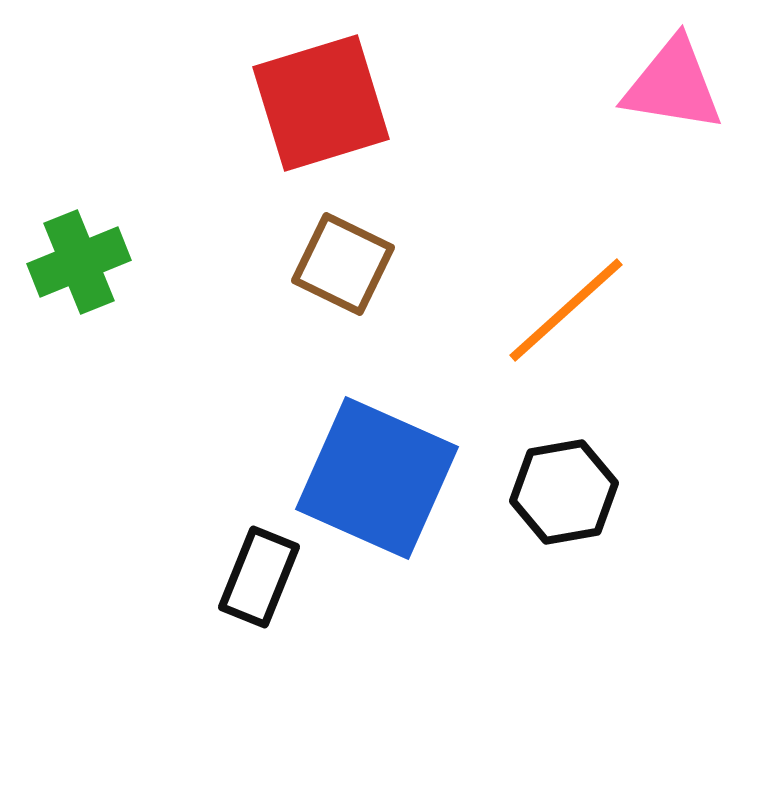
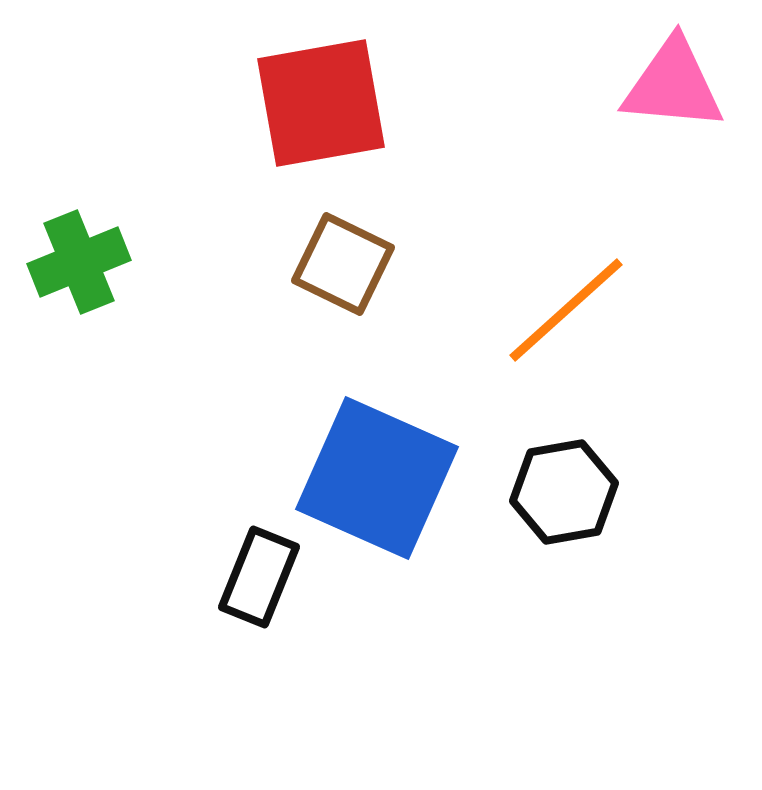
pink triangle: rotated 4 degrees counterclockwise
red square: rotated 7 degrees clockwise
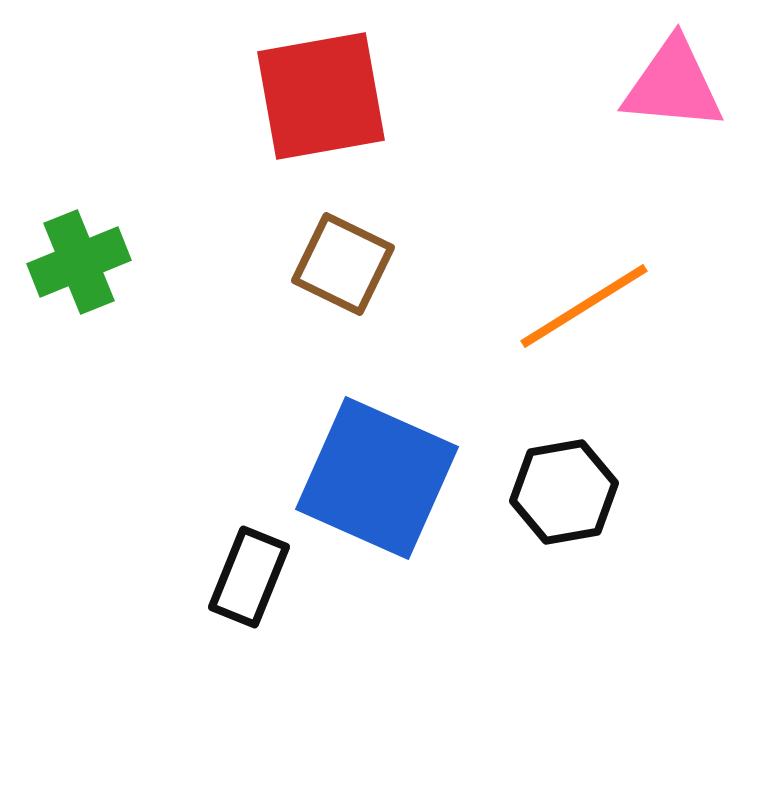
red square: moved 7 px up
orange line: moved 18 px right, 4 px up; rotated 10 degrees clockwise
black rectangle: moved 10 px left
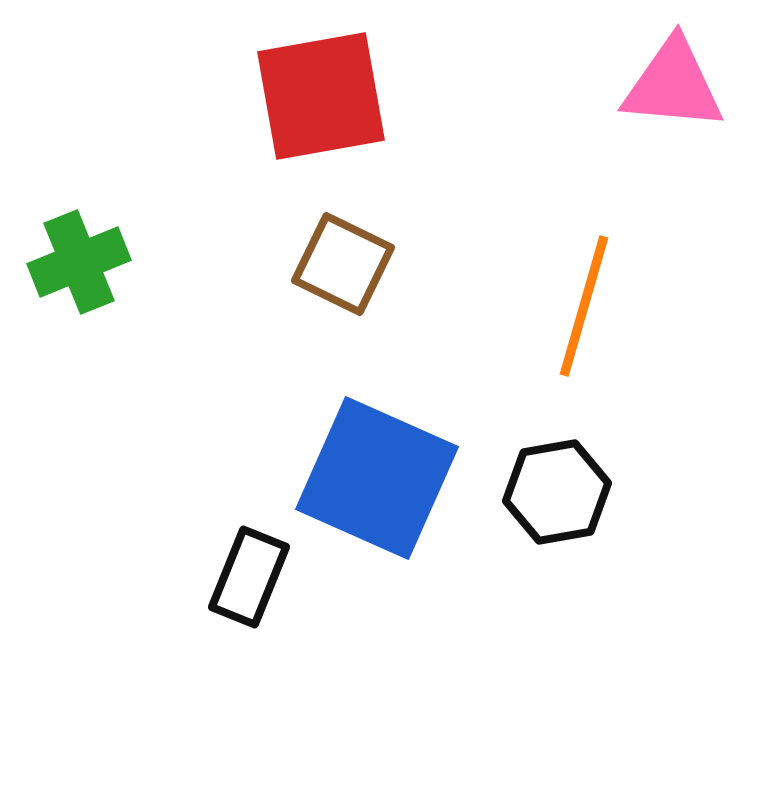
orange line: rotated 42 degrees counterclockwise
black hexagon: moved 7 px left
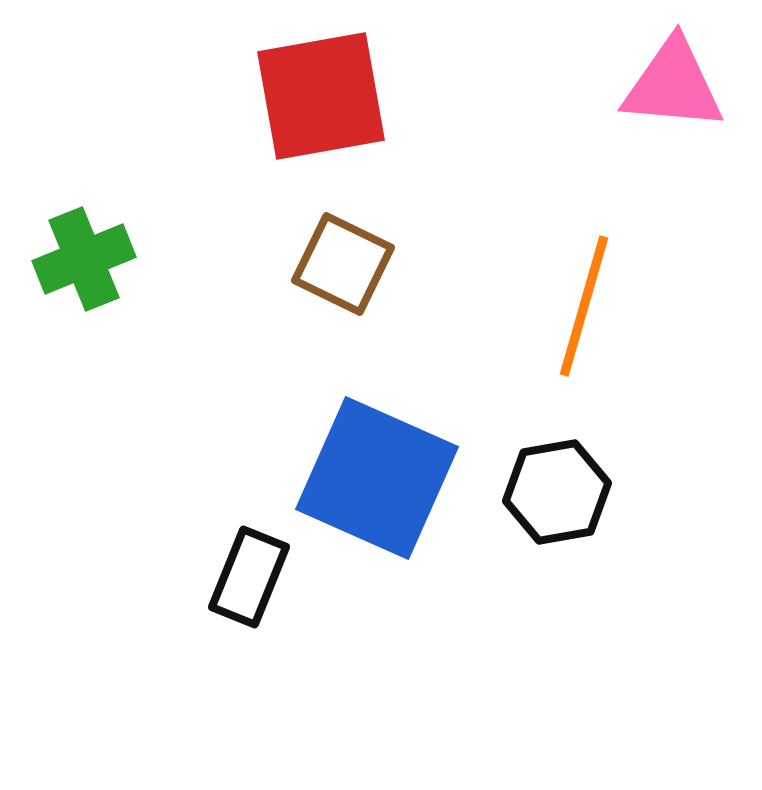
green cross: moved 5 px right, 3 px up
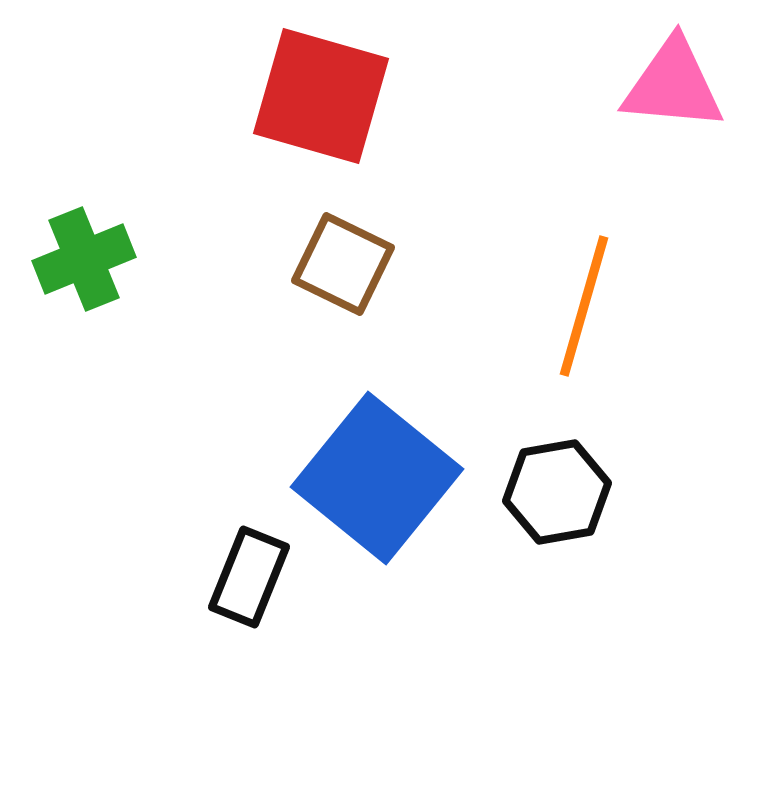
red square: rotated 26 degrees clockwise
blue square: rotated 15 degrees clockwise
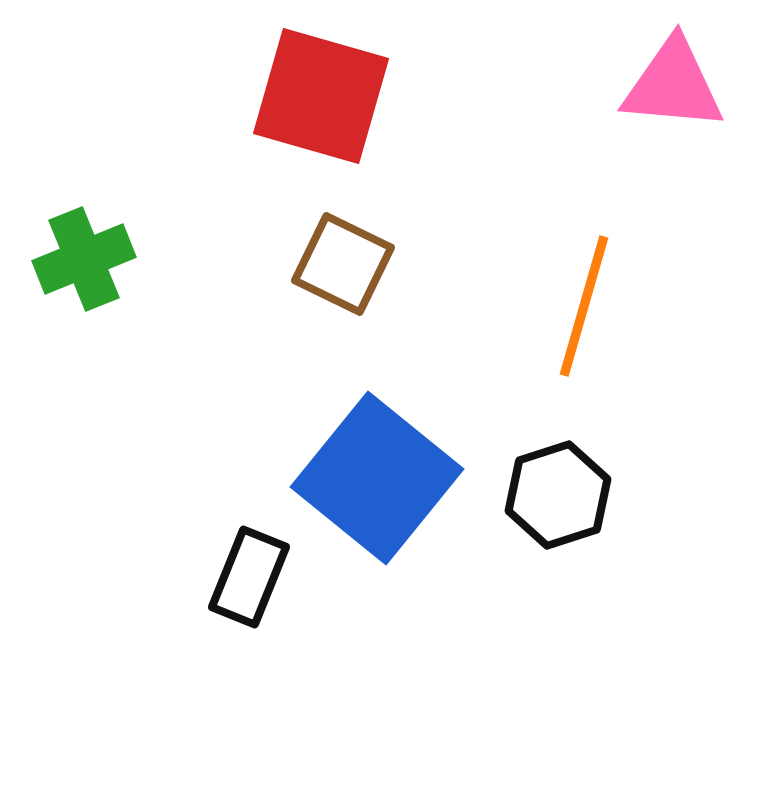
black hexagon: moved 1 px right, 3 px down; rotated 8 degrees counterclockwise
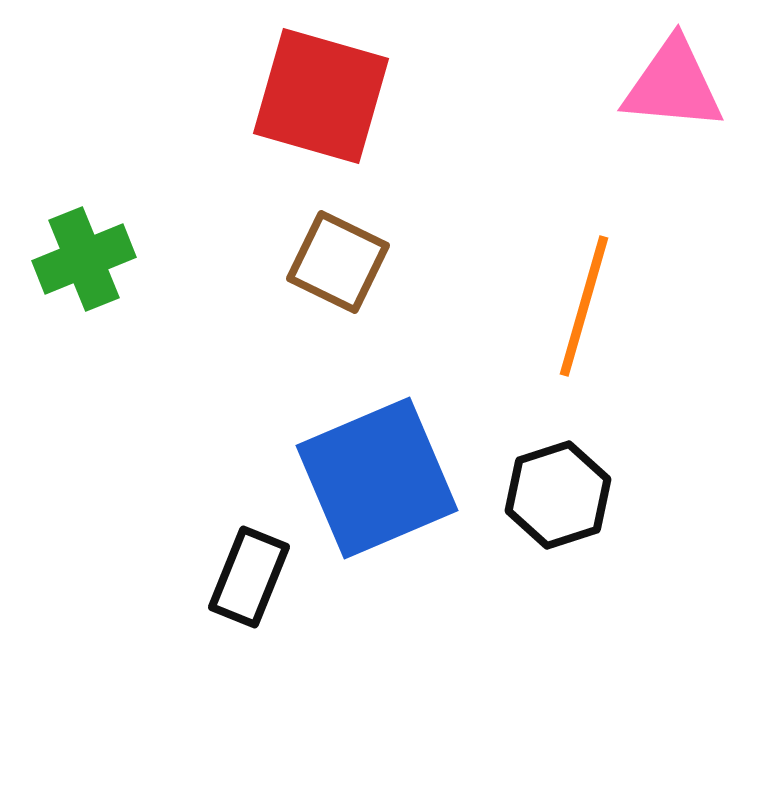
brown square: moved 5 px left, 2 px up
blue square: rotated 28 degrees clockwise
